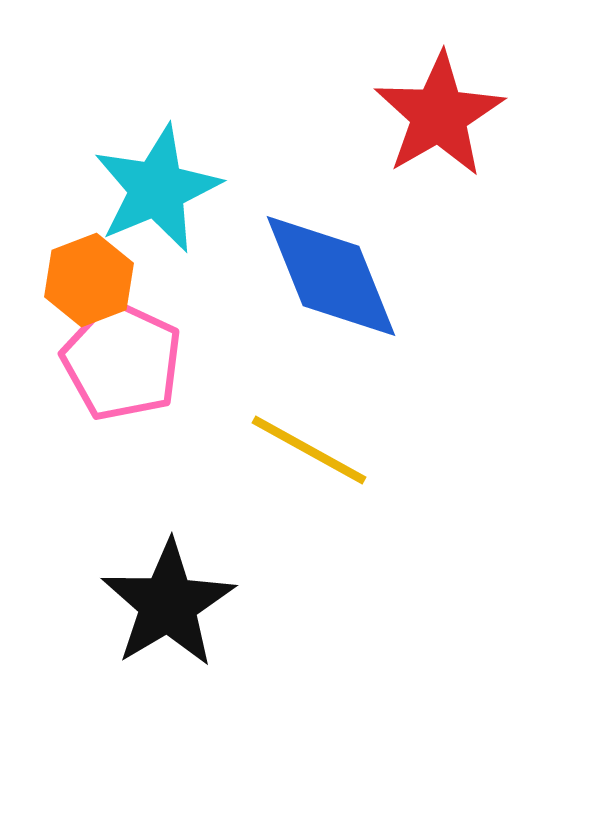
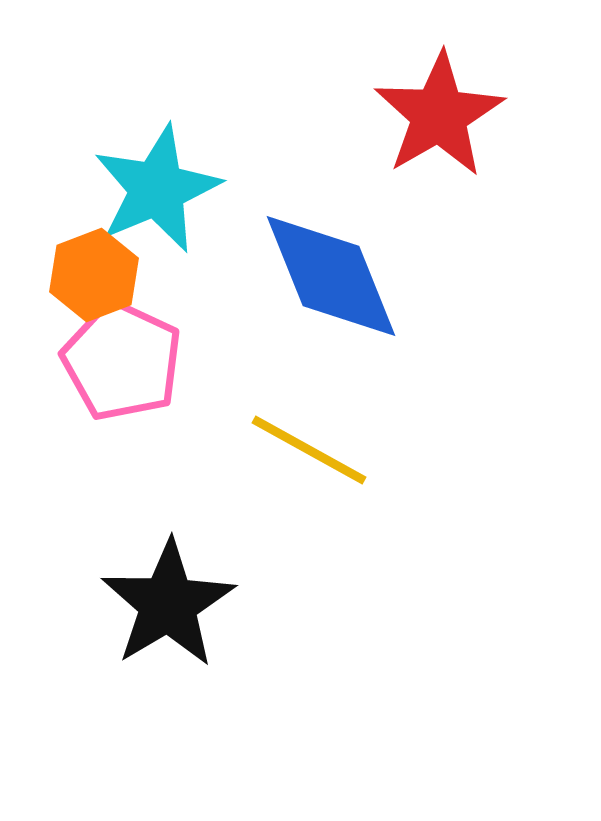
orange hexagon: moved 5 px right, 5 px up
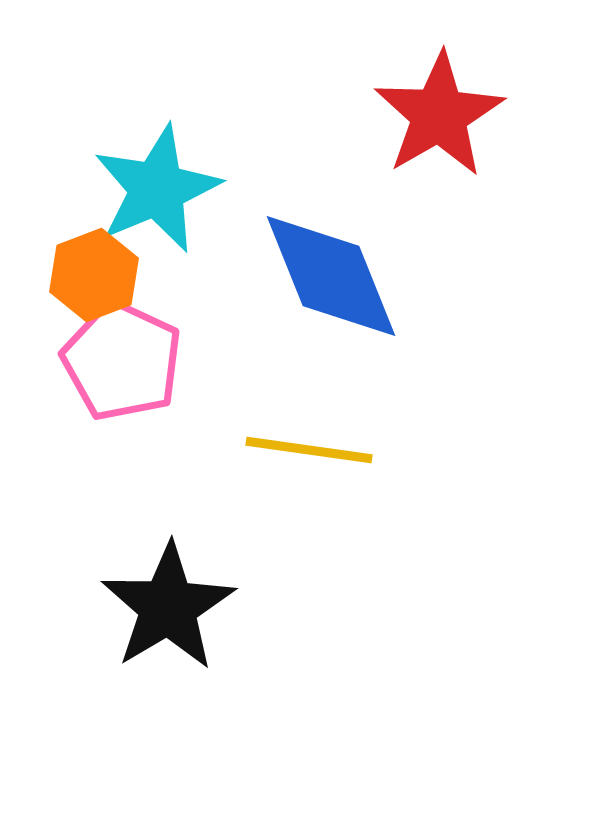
yellow line: rotated 21 degrees counterclockwise
black star: moved 3 px down
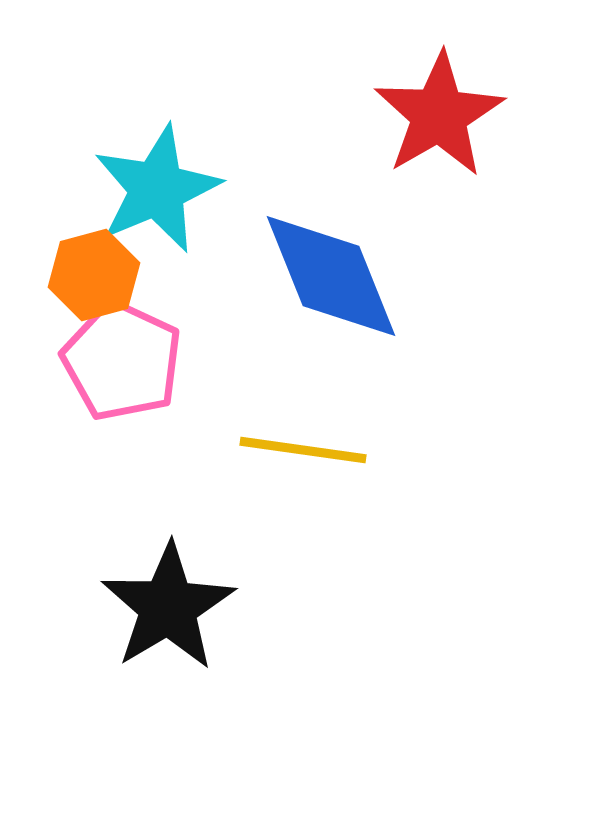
orange hexagon: rotated 6 degrees clockwise
yellow line: moved 6 px left
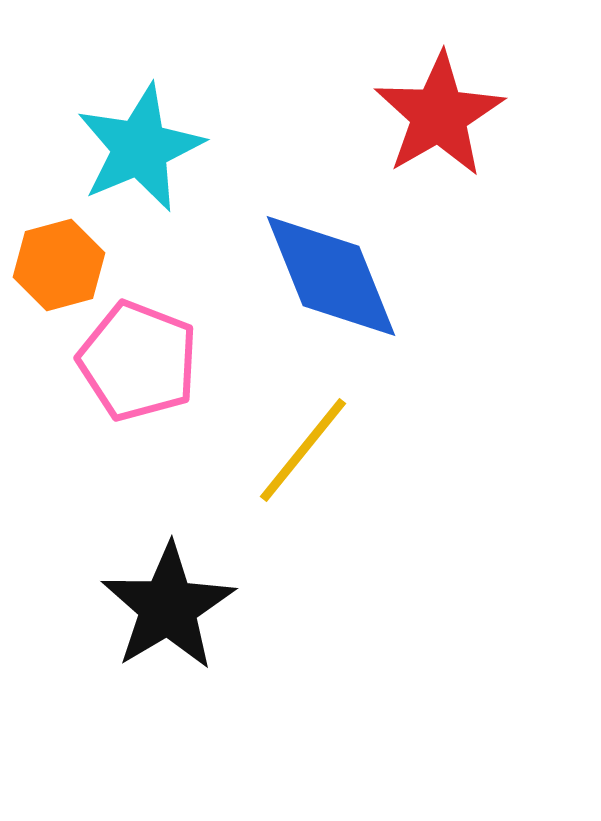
cyan star: moved 17 px left, 41 px up
orange hexagon: moved 35 px left, 10 px up
pink pentagon: moved 16 px right; rotated 4 degrees counterclockwise
yellow line: rotated 59 degrees counterclockwise
